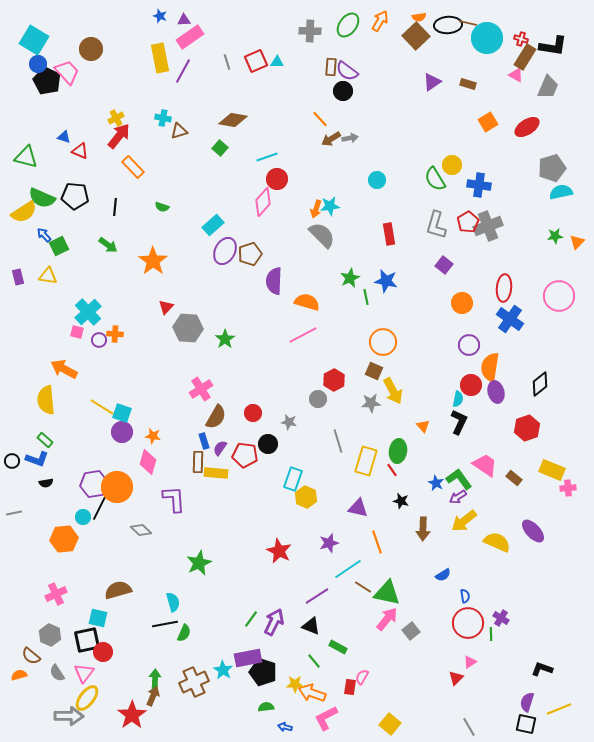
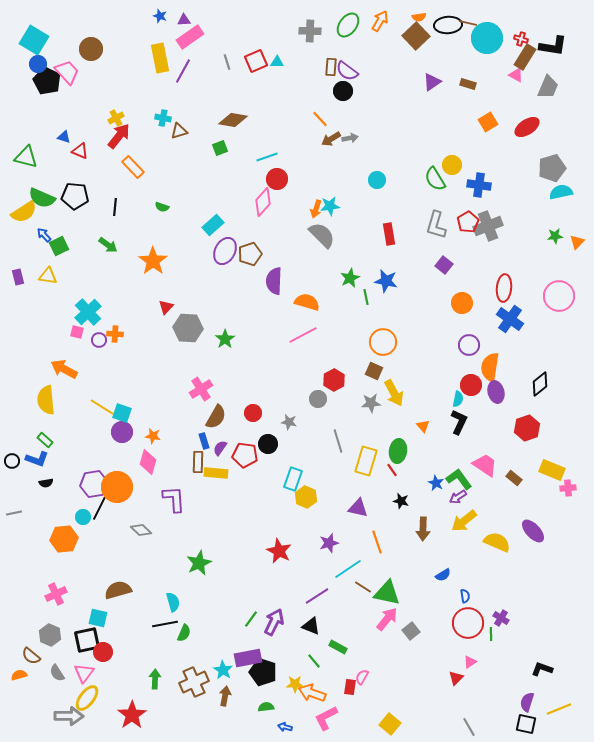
green square at (220, 148): rotated 28 degrees clockwise
yellow arrow at (393, 391): moved 1 px right, 2 px down
brown arrow at (153, 696): moved 72 px right; rotated 12 degrees counterclockwise
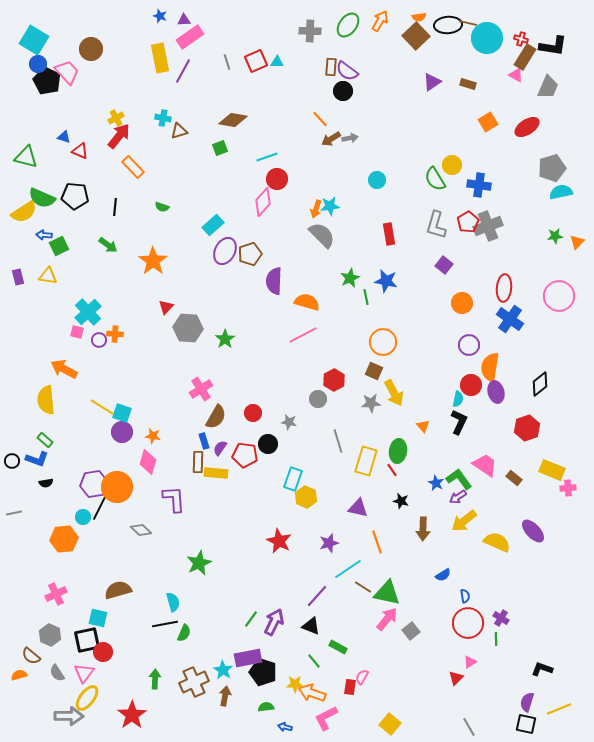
blue arrow at (44, 235): rotated 42 degrees counterclockwise
red star at (279, 551): moved 10 px up
purple line at (317, 596): rotated 15 degrees counterclockwise
green line at (491, 634): moved 5 px right, 5 px down
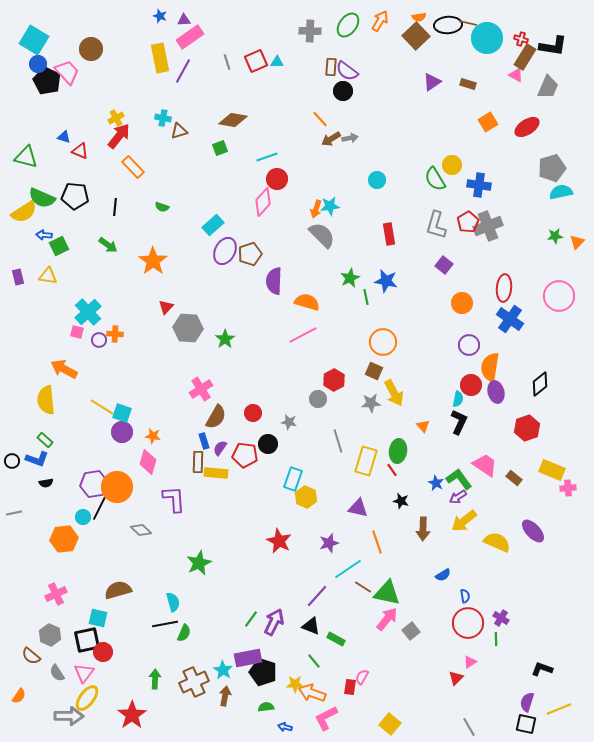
green rectangle at (338, 647): moved 2 px left, 8 px up
orange semicircle at (19, 675): moved 21 px down; rotated 140 degrees clockwise
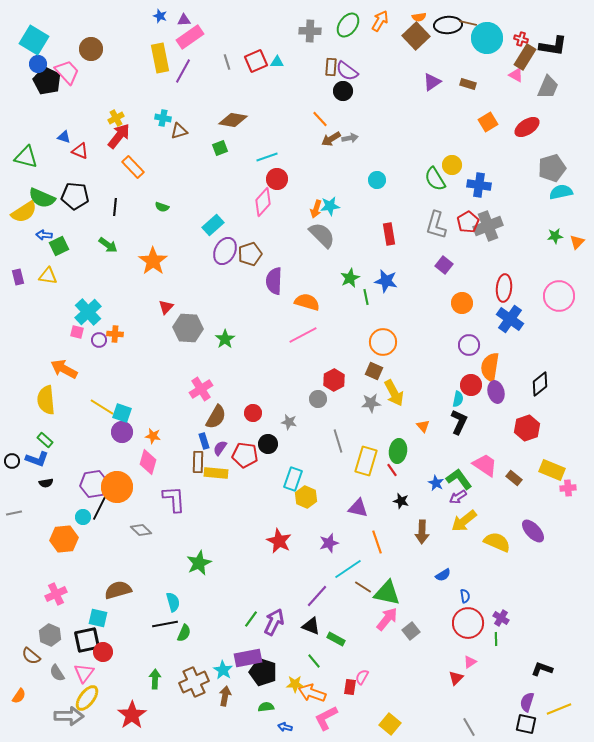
brown arrow at (423, 529): moved 1 px left, 3 px down
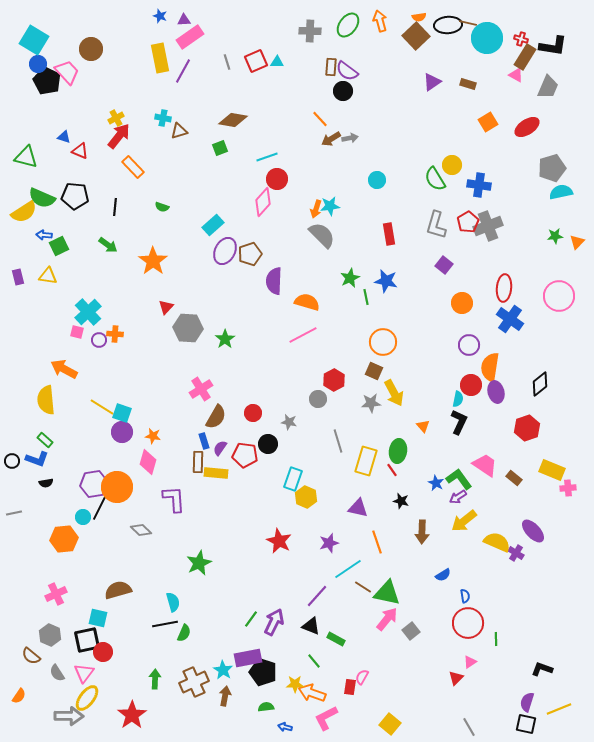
orange arrow at (380, 21): rotated 45 degrees counterclockwise
purple cross at (501, 618): moved 15 px right, 65 px up
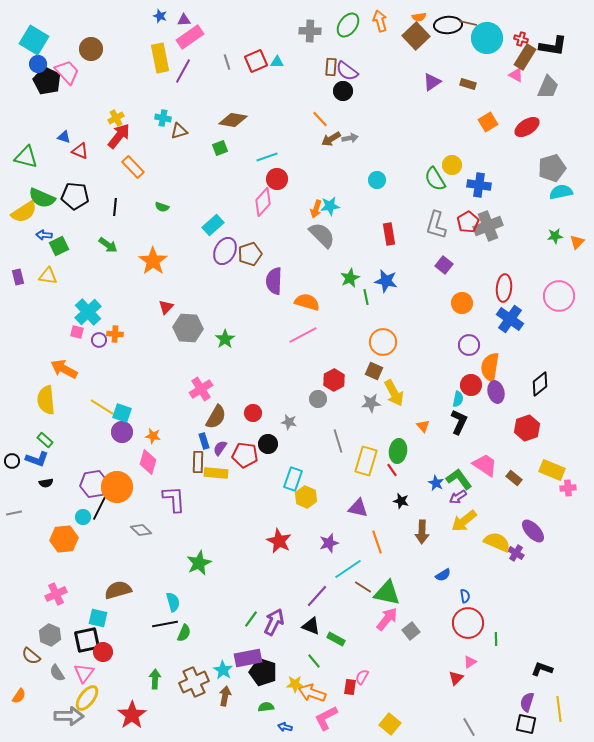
yellow line at (559, 709): rotated 75 degrees counterclockwise
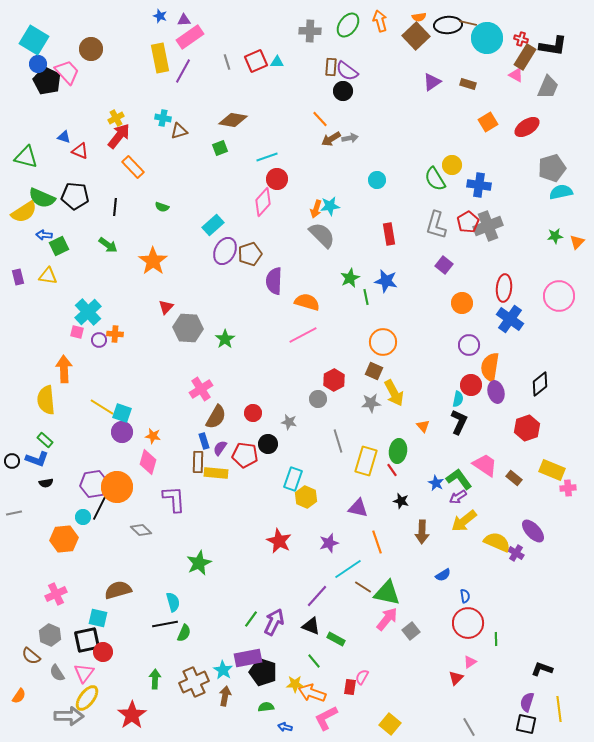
orange arrow at (64, 369): rotated 60 degrees clockwise
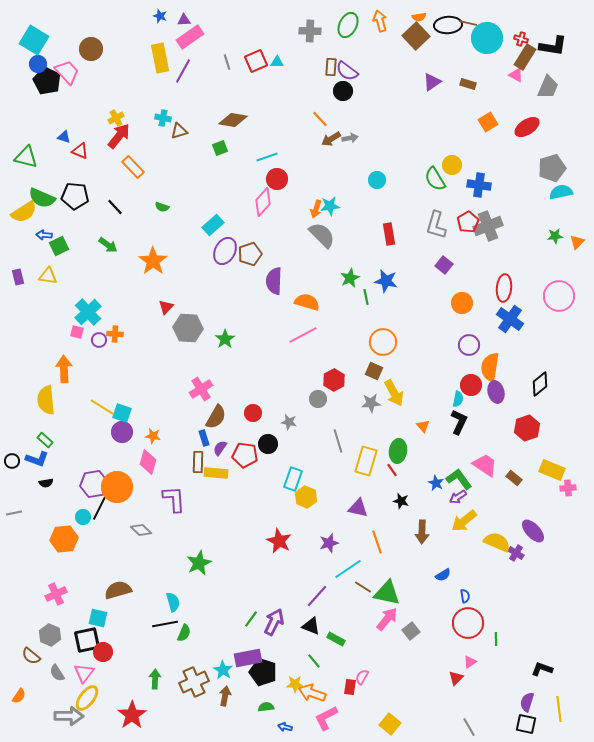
green ellipse at (348, 25): rotated 10 degrees counterclockwise
black line at (115, 207): rotated 48 degrees counterclockwise
blue rectangle at (204, 441): moved 3 px up
